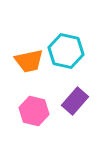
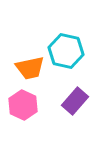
orange trapezoid: moved 1 px right, 7 px down
pink hexagon: moved 11 px left, 6 px up; rotated 12 degrees clockwise
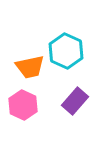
cyan hexagon: rotated 12 degrees clockwise
orange trapezoid: moved 1 px up
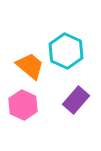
orange trapezoid: moved 1 px up; rotated 128 degrees counterclockwise
purple rectangle: moved 1 px right, 1 px up
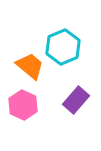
cyan hexagon: moved 3 px left, 4 px up; rotated 12 degrees clockwise
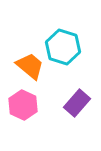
cyan hexagon: rotated 20 degrees counterclockwise
purple rectangle: moved 1 px right, 3 px down
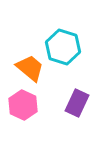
orange trapezoid: moved 2 px down
purple rectangle: rotated 16 degrees counterclockwise
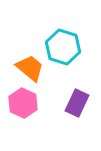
pink hexagon: moved 2 px up
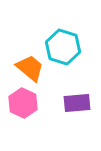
purple rectangle: rotated 60 degrees clockwise
